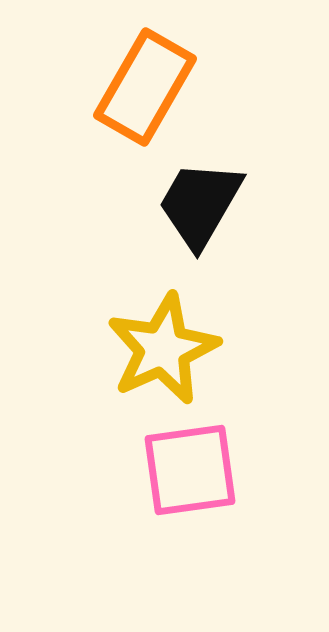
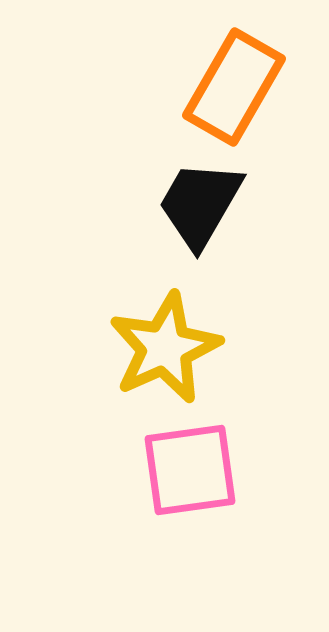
orange rectangle: moved 89 px right
yellow star: moved 2 px right, 1 px up
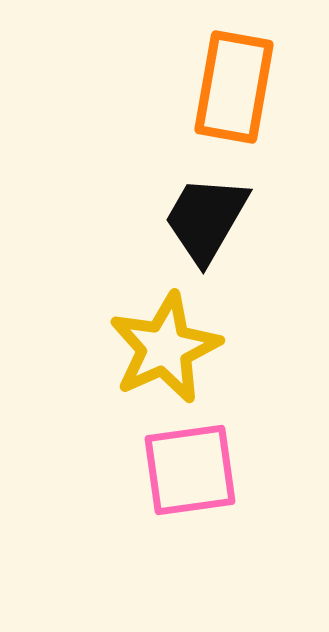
orange rectangle: rotated 20 degrees counterclockwise
black trapezoid: moved 6 px right, 15 px down
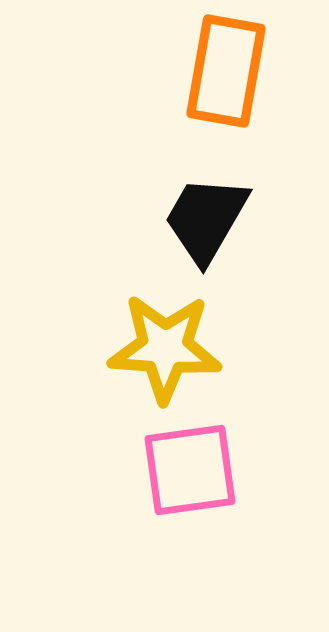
orange rectangle: moved 8 px left, 16 px up
yellow star: rotated 28 degrees clockwise
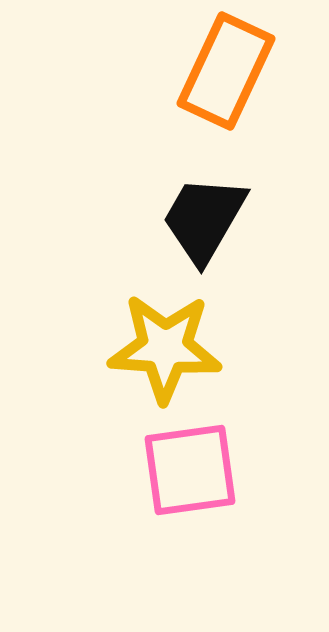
orange rectangle: rotated 15 degrees clockwise
black trapezoid: moved 2 px left
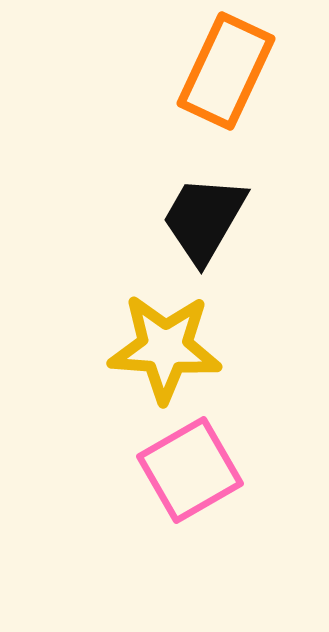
pink square: rotated 22 degrees counterclockwise
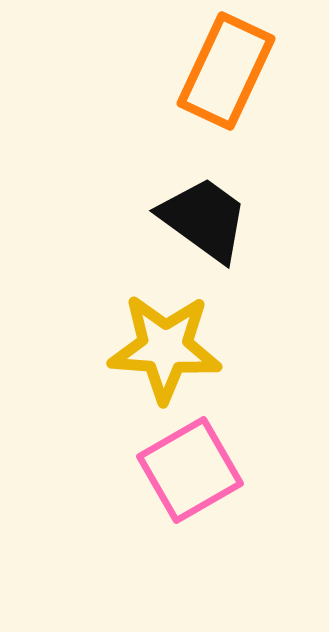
black trapezoid: rotated 96 degrees clockwise
